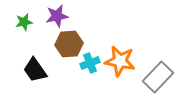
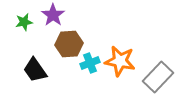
purple star: moved 4 px left, 1 px up; rotated 25 degrees counterclockwise
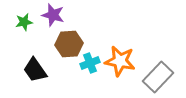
purple star: rotated 20 degrees counterclockwise
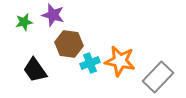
brown hexagon: rotated 12 degrees clockwise
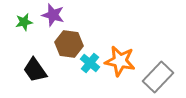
cyan cross: rotated 30 degrees counterclockwise
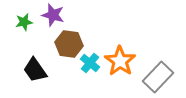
orange star: rotated 24 degrees clockwise
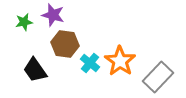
brown hexagon: moved 4 px left
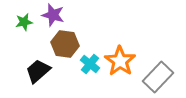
cyan cross: moved 1 px down
black trapezoid: moved 3 px right, 1 px down; rotated 84 degrees clockwise
